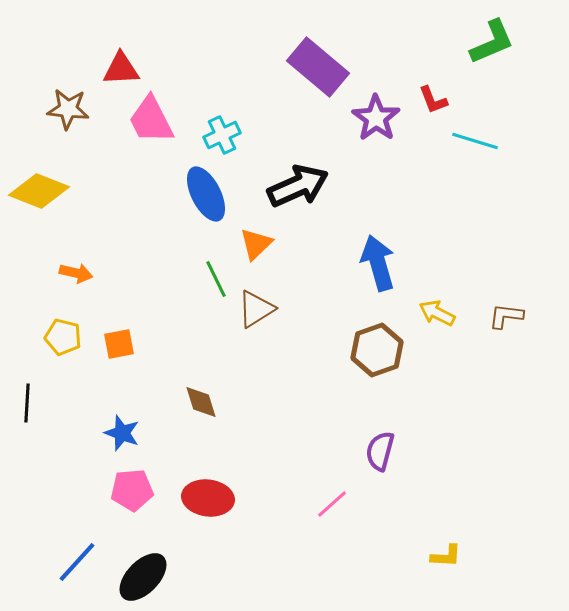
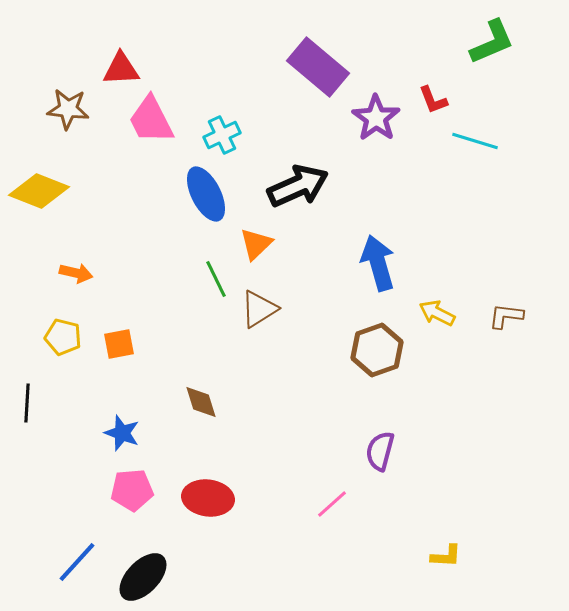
brown triangle: moved 3 px right
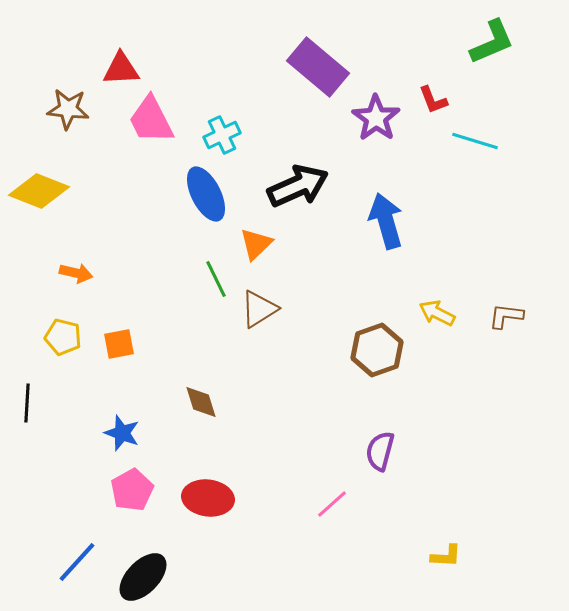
blue arrow: moved 8 px right, 42 px up
pink pentagon: rotated 24 degrees counterclockwise
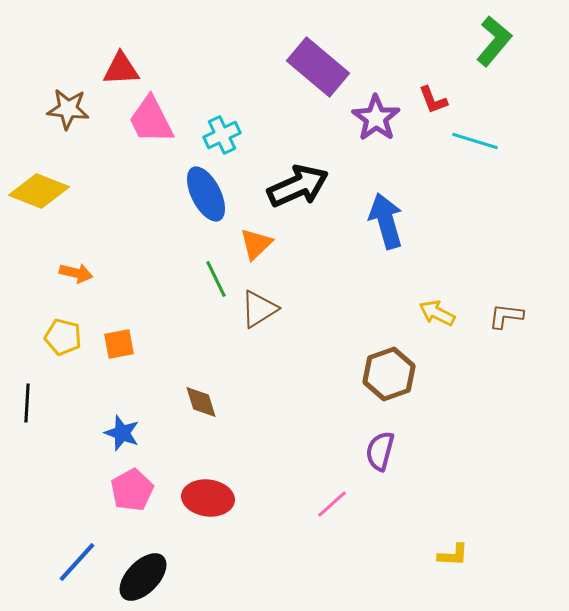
green L-shape: moved 2 px right, 1 px up; rotated 27 degrees counterclockwise
brown hexagon: moved 12 px right, 24 px down
yellow L-shape: moved 7 px right, 1 px up
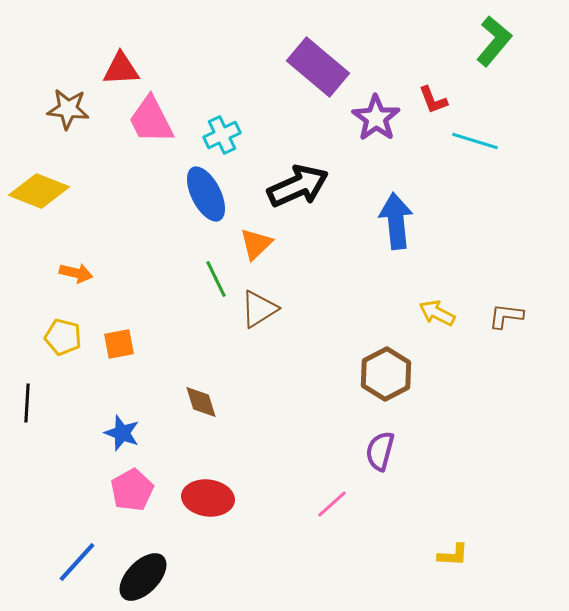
blue arrow: moved 10 px right; rotated 10 degrees clockwise
brown hexagon: moved 3 px left; rotated 9 degrees counterclockwise
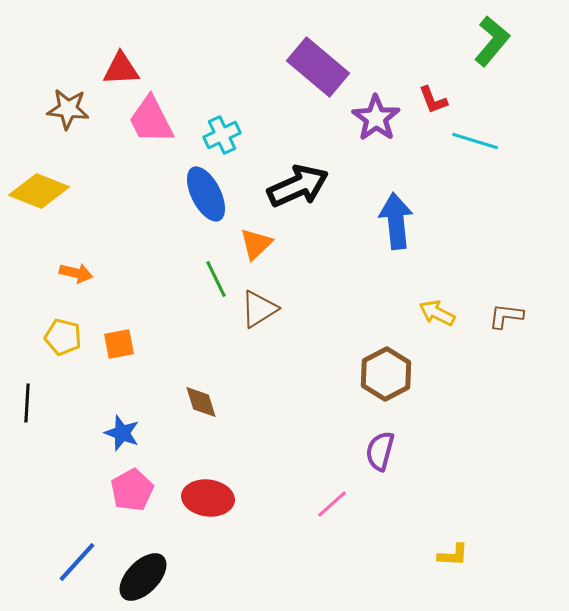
green L-shape: moved 2 px left
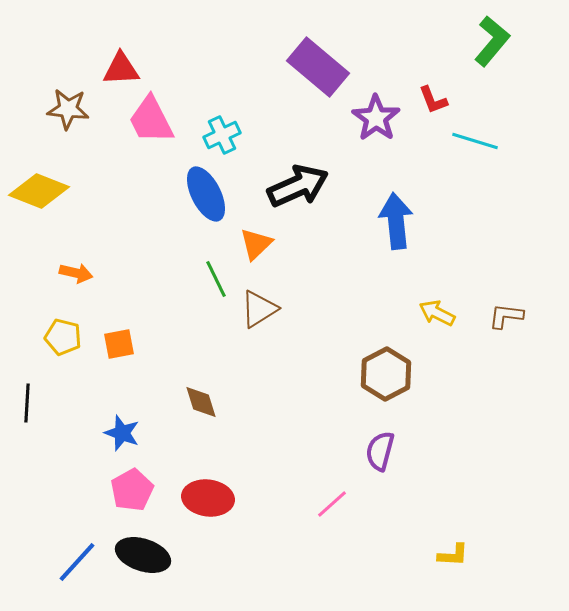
black ellipse: moved 22 px up; rotated 64 degrees clockwise
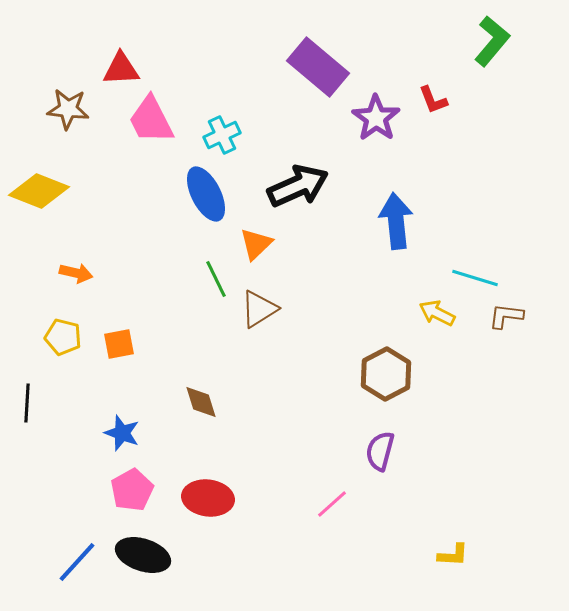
cyan line: moved 137 px down
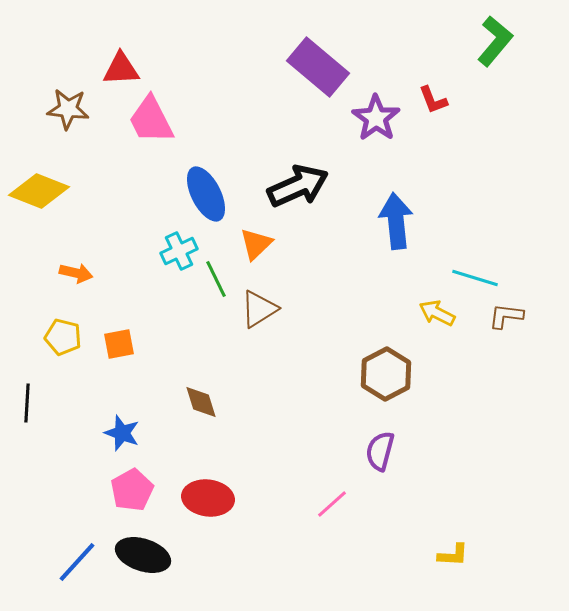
green L-shape: moved 3 px right
cyan cross: moved 43 px left, 116 px down
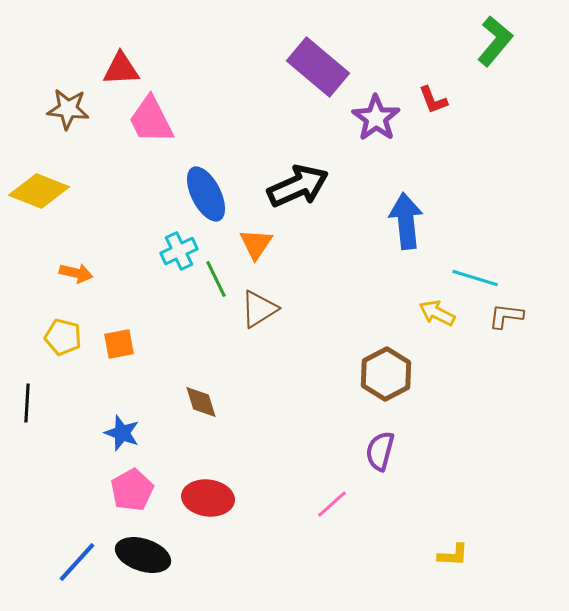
blue arrow: moved 10 px right
orange triangle: rotated 12 degrees counterclockwise
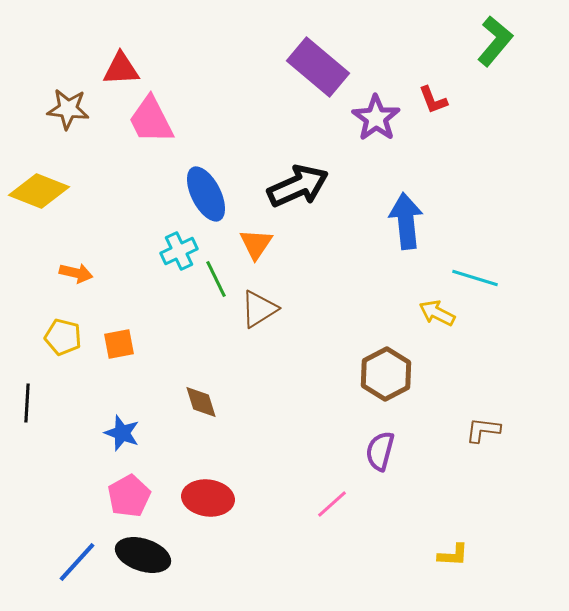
brown L-shape: moved 23 px left, 114 px down
pink pentagon: moved 3 px left, 6 px down
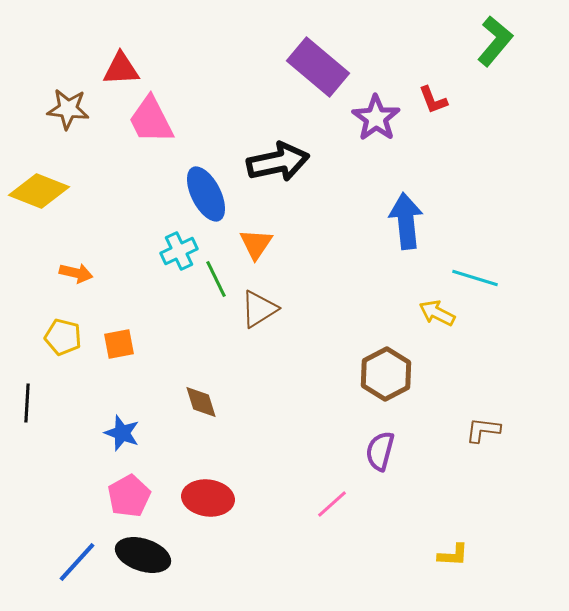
black arrow: moved 20 px left, 24 px up; rotated 12 degrees clockwise
